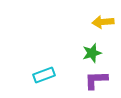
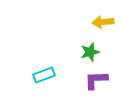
green star: moved 2 px left, 1 px up
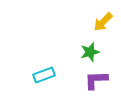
yellow arrow: rotated 40 degrees counterclockwise
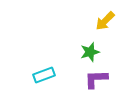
yellow arrow: moved 2 px right, 1 px up
purple L-shape: moved 1 px up
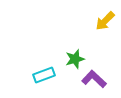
green star: moved 15 px left, 7 px down
purple L-shape: moved 2 px left; rotated 45 degrees clockwise
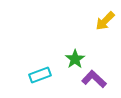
green star: rotated 18 degrees counterclockwise
cyan rectangle: moved 4 px left
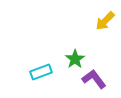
cyan rectangle: moved 1 px right, 3 px up
purple L-shape: rotated 10 degrees clockwise
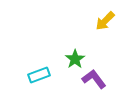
cyan rectangle: moved 2 px left, 3 px down
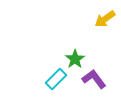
yellow arrow: moved 2 px up; rotated 10 degrees clockwise
cyan rectangle: moved 17 px right, 4 px down; rotated 25 degrees counterclockwise
